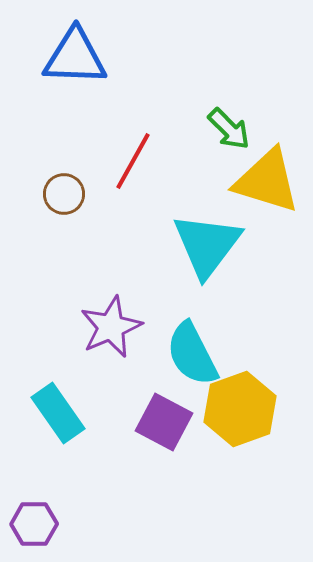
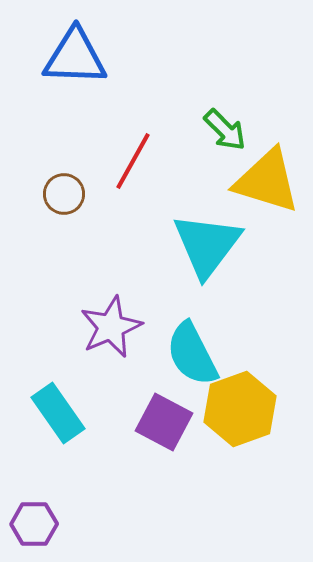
green arrow: moved 4 px left, 1 px down
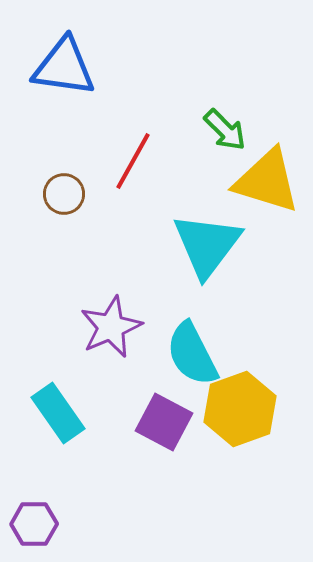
blue triangle: moved 11 px left, 10 px down; rotated 6 degrees clockwise
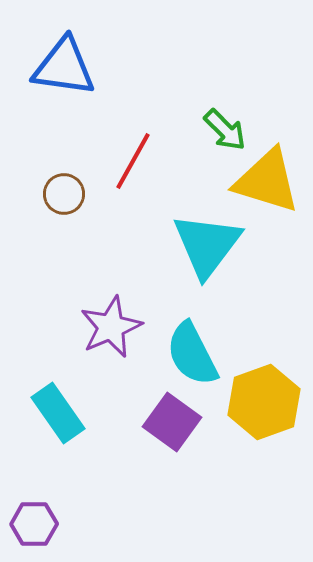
yellow hexagon: moved 24 px right, 7 px up
purple square: moved 8 px right; rotated 8 degrees clockwise
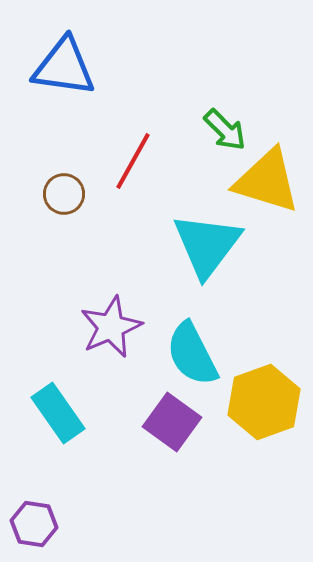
purple hexagon: rotated 9 degrees clockwise
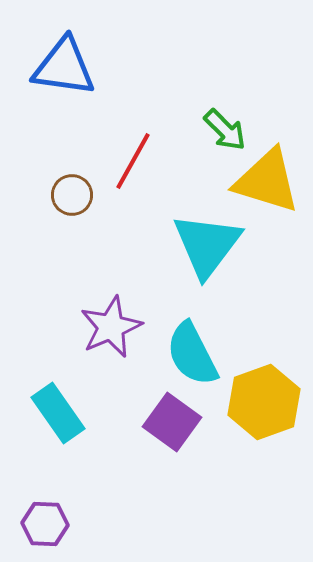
brown circle: moved 8 px right, 1 px down
purple hexagon: moved 11 px right; rotated 6 degrees counterclockwise
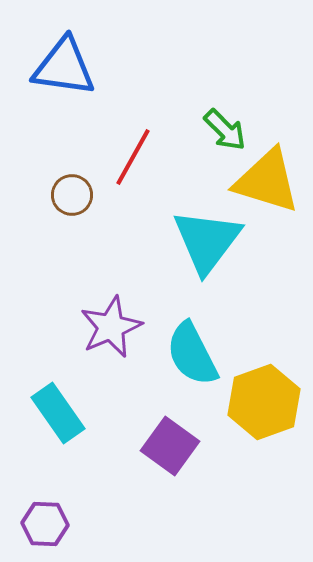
red line: moved 4 px up
cyan triangle: moved 4 px up
purple square: moved 2 px left, 24 px down
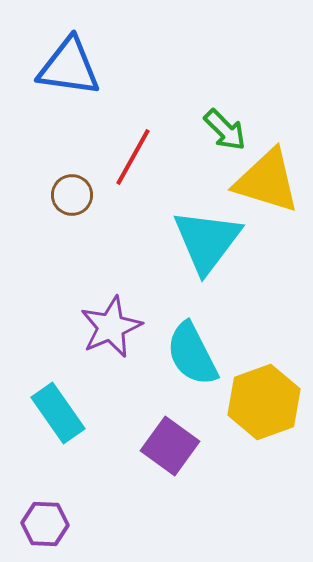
blue triangle: moved 5 px right
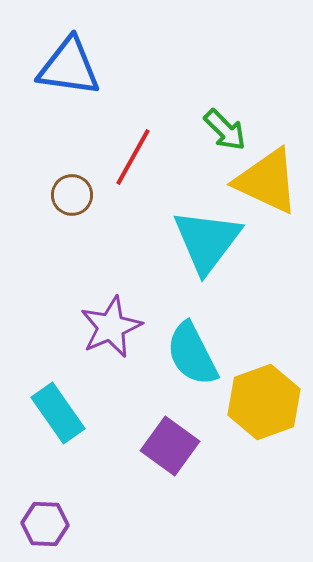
yellow triangle: rotated 8 degrees clockwise
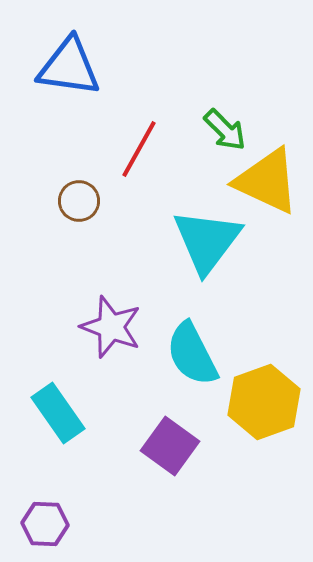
red line: moved 6 px right, 8 px up
brown circle: moved 7 px right, 6 px down
purple star: rotated 28 degrees counterclockwise
